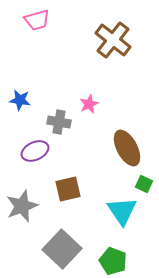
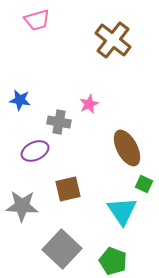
gray star: rotated 24 degrees clockwise
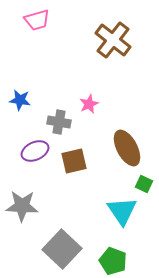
brown square: moved 6 px right, 28 px up
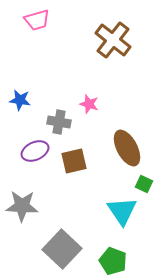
pink star: rotated 30 degrees counterclockwise
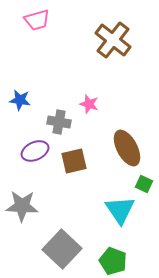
cyan triangle: moved 2 px left, 1 px up
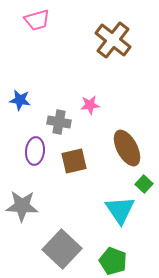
pink star: moved 1 px right, 1 px down; rotated 24 degrees counterclockwise
purple ellipse: rotated 60 degrees counterclockwise
green square: rotated 18 degrees clockwise
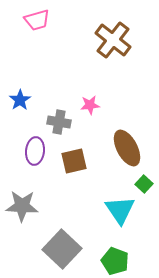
blue star: rotated 30 degrees clockwise
green pentagon: moved 2 px right
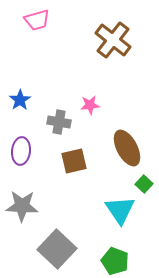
purple ellipse: moved 14 px left
gray square: moved 5 px left
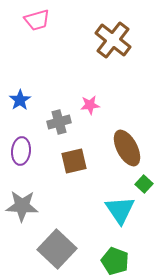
gray cross: rotated 25 degrees counterclockwise
